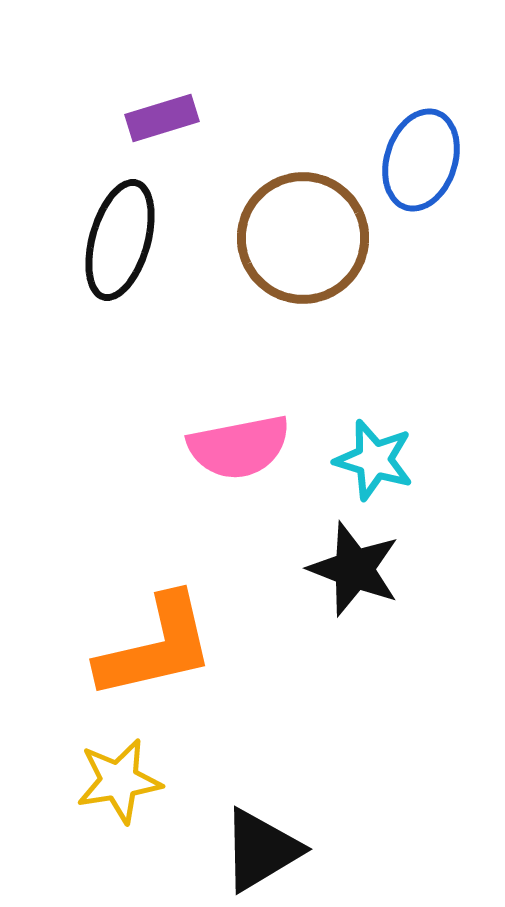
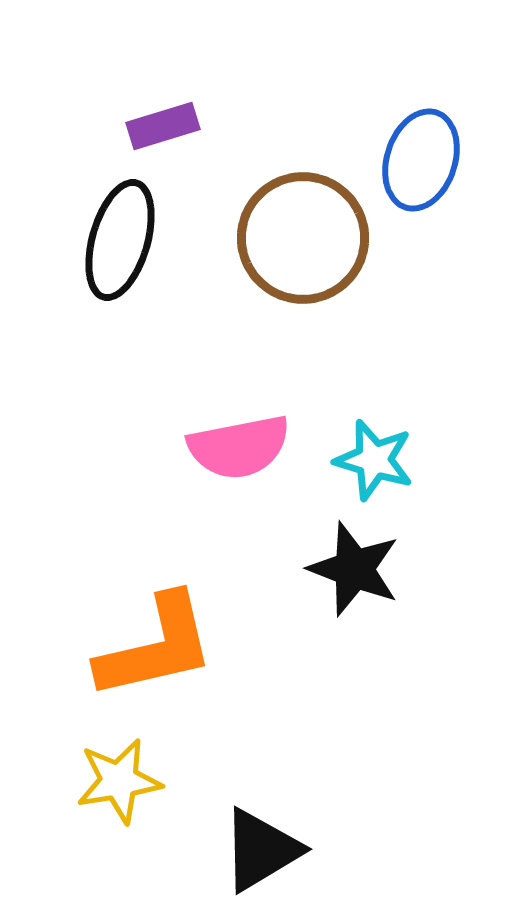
purple rectangle: moved 1 px right, 8 px down
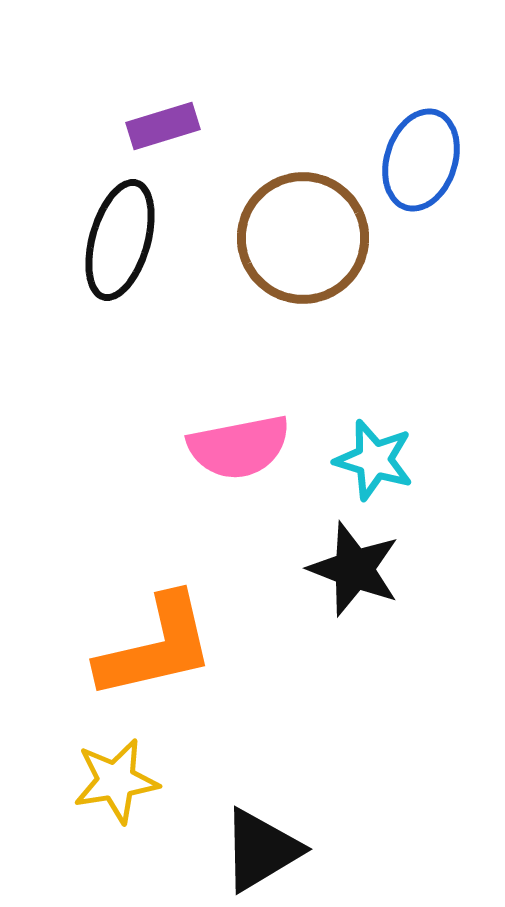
yellow star: moved 3 px left
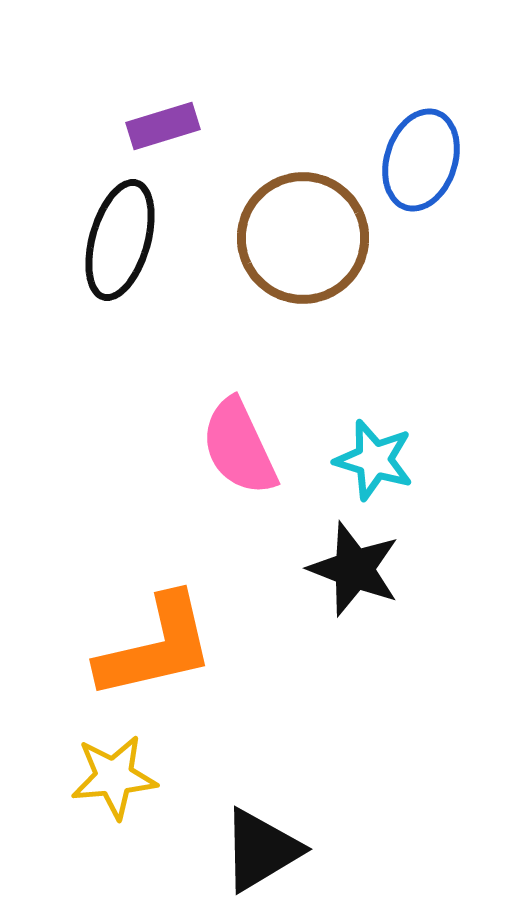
pink semicircle: rotated 76 degrees clockwise
yellow star: moved 2 px left, 4 px up; rotated 4 degrees clockwise
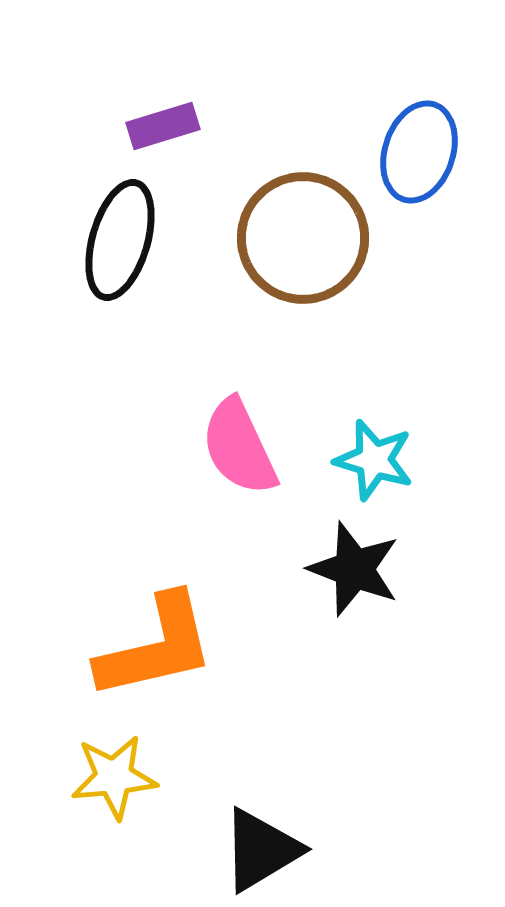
blue ellipse: moved 2 px left, 8 px up
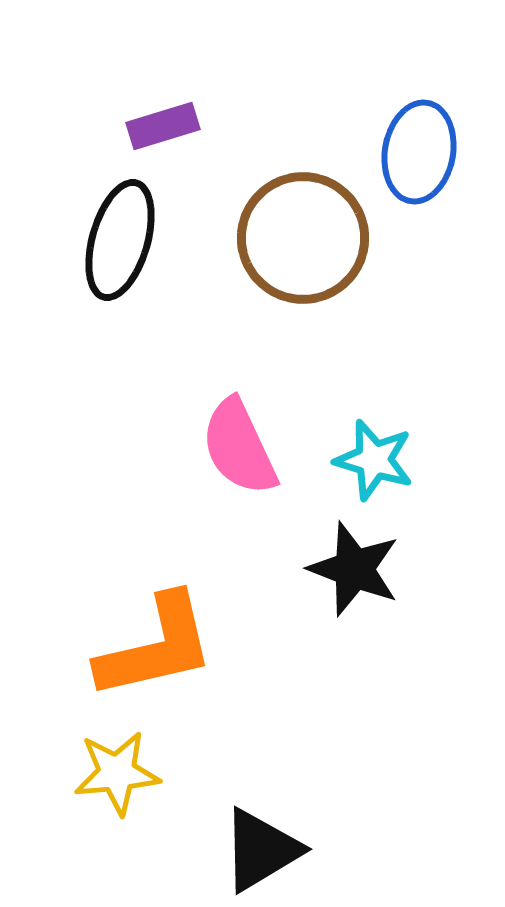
blue ellipse: rotated 8 degrees counterclockwise
yellow star: moved 3 px right, 4 px up
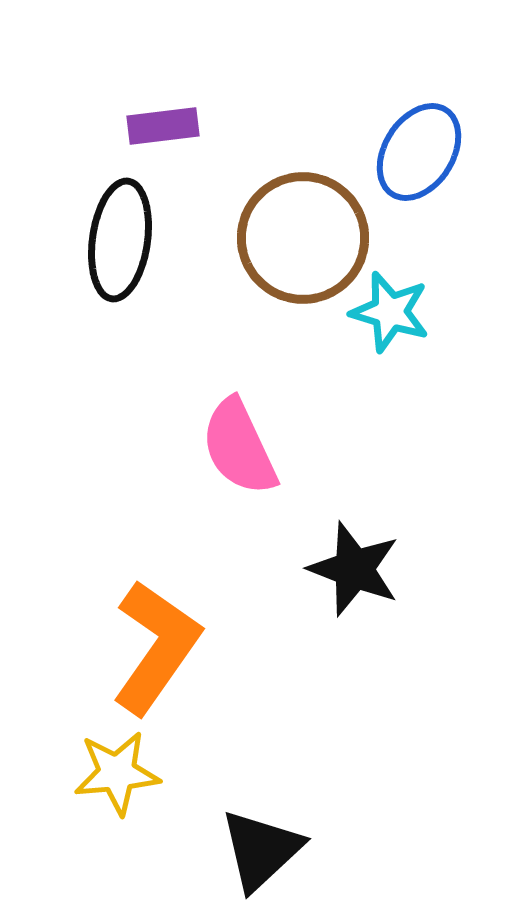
purple rectangle: rotated 10 degrees clockwise
blue ellipse: rotated 22 degrees clockwise
black ellipse: rotated 8 degrees counterclockwise
cyan star: moved 16 px right, 148 px up
orange L-shape: rotated 42 degrees counterclockwise
black triangle: rotated 12 degrees counterclockwise
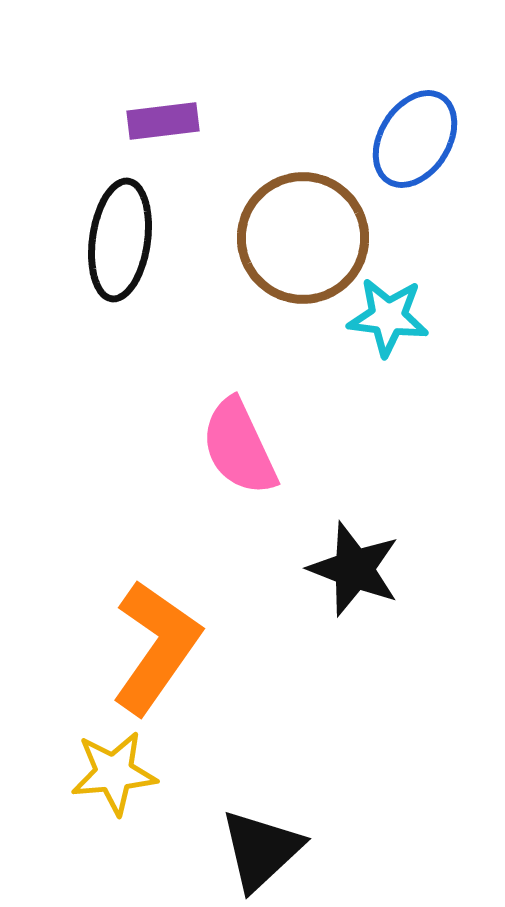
purple rectangle: moved 5 px up
blue ellipse: moved 4 px left, 13 px up
cyan star: moved 2 px left, 5 px down; rotated 10 degrees counterclockwise
yellow star: moved 3 px left
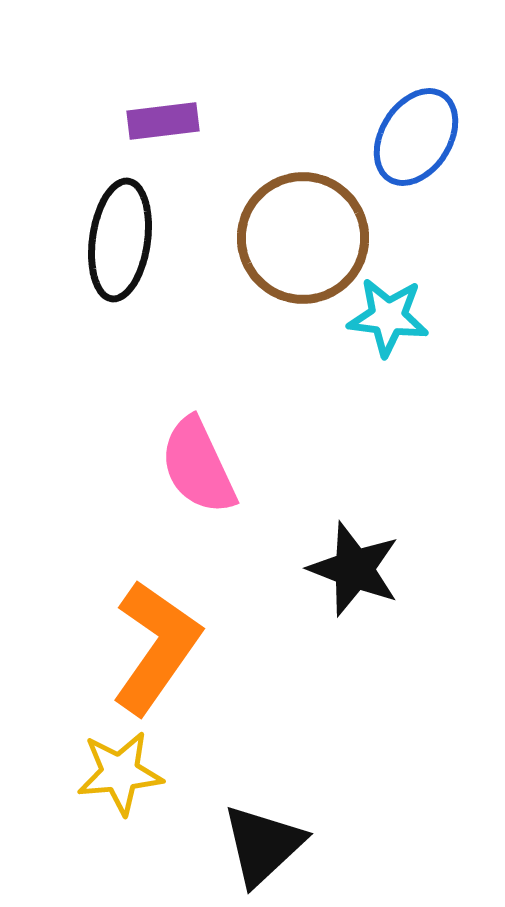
blue ellipse: moved 1 px right, 2 px up
pink semicircle: moved 41 px left, 19 px down
yellow star: moved 6 px right
black triangle: moved 2 px right, 5 px up
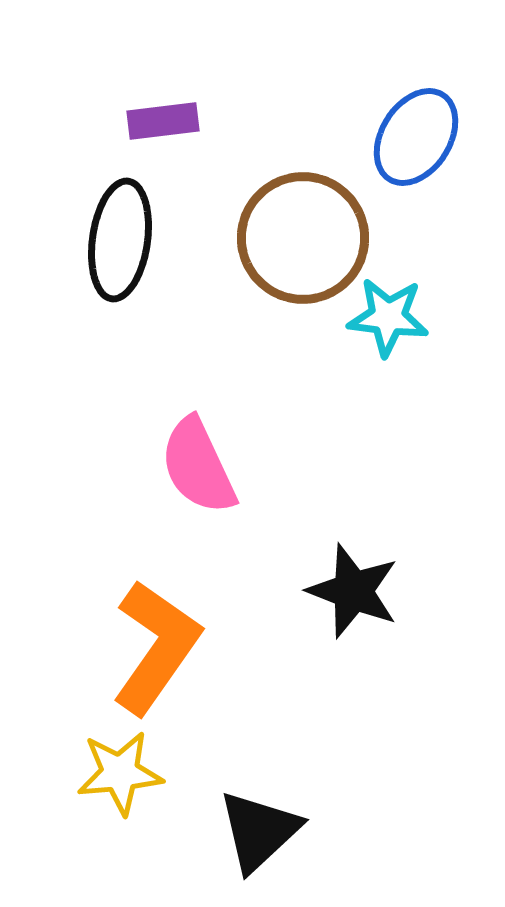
black star: moved 1 px left, 22 px down
black triangle: moved 4 px left, 14 px up
